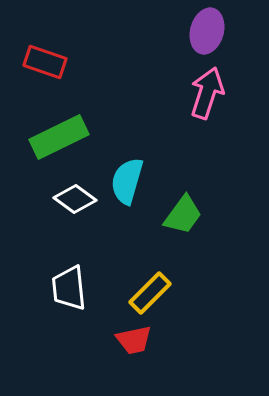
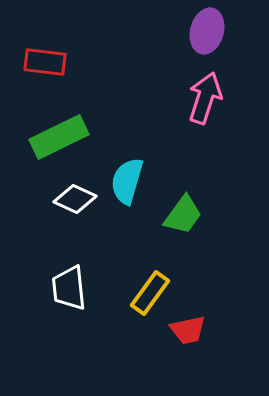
red rectangle: rotated 12 degrees counterclockwise
pink arrow: moved 2 px left, 5 px down
white diamond: rotated 12 degrees counterclockwise
yellow rectangle: rotated 9 degrees counterclockwise
red trapezoid: moved 54 px right, 10 px up
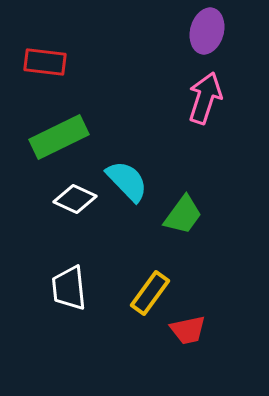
cyan semicircle: rotated 120 degrees clockwise
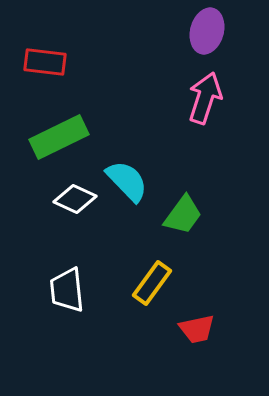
white trapezoid: moved 2 px left, 2 px down
yellow rectangle: moved 2 px right, 10 px up
red trapezoid: moved 9 px right, 1 px up
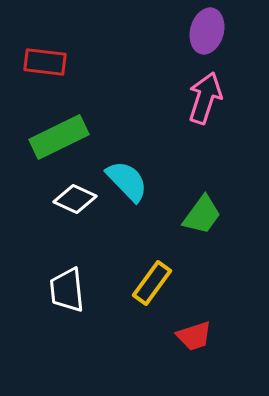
green trapezoid: moved 19 px right
red trapezoid: moved 3 px left, 7 px down; rotated 6 degrees counterclockwise
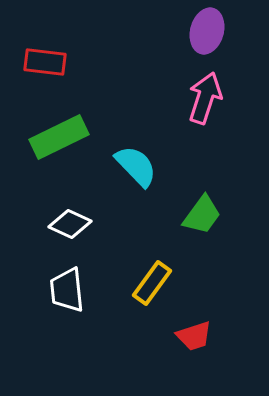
cyan semicircle: moved 9 px right, 15 px up
white diamond: moved 5 px left, 25 px down
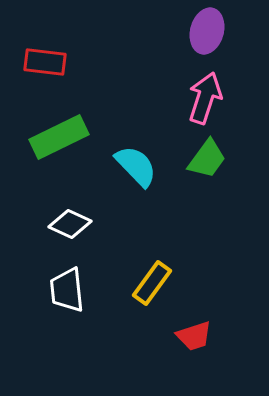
green trapezoid: moved 5 px right, 56 px up
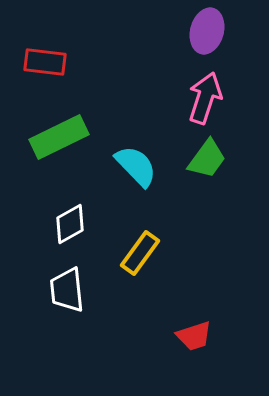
white diamond: rotated 54 degrees counterclockwise
yellow rectangle: moved 12 px left, 30 px up
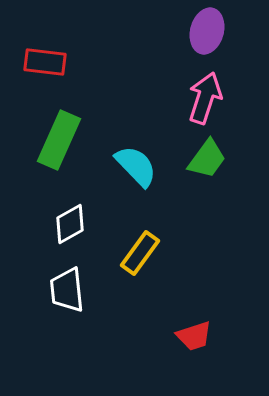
green rectangle: moved 3 px down; rotated 40 degrees counterclockwise
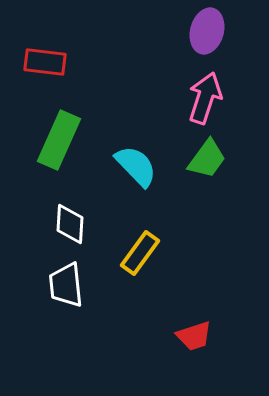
white diamond: rotated 57 degrees counterclockwise
white trapezoid: moved 1 px left, 5 px up
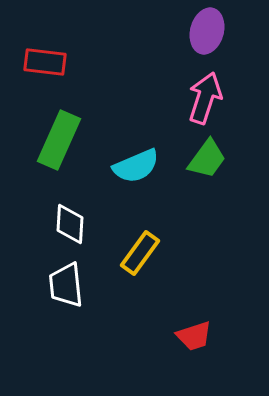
cyan semicircle: rotated 111 degrees clockwise
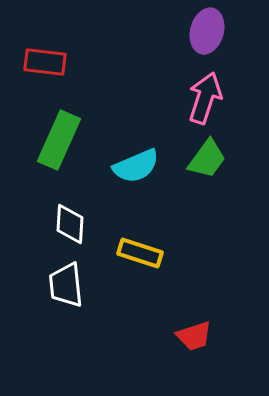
yellow rectangle: rotated 72 degrees clockwise
